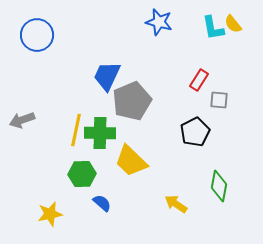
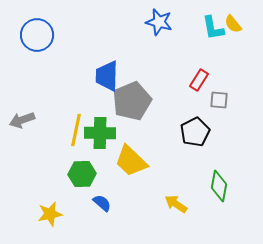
blue trapezoid: rotated 24 degrees counterclockwise
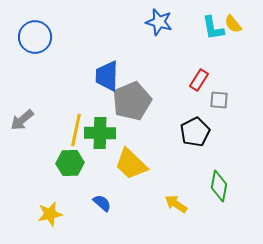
blue circle: moved 2 px left, 2 px down
gray arrow: rotated 20 degrees counterclockwise
yellow trapezoid: moved 3 px down
green hexagon: moved 12 px left, 11 px up
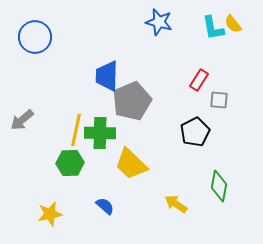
blue semicircle: moved 3 px right, 3 px down
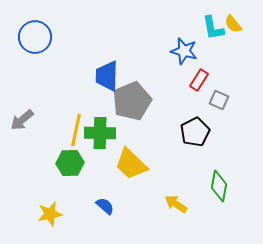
blue star: moved 25 px right, 29 px down
gray square: rotated 18 degrees clockwise
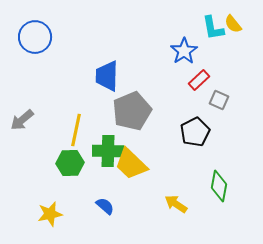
blue star: rotated 24 degrees clockwise
red rectangle: rotated 15 degrees clockwise
gray pentagon: moved 10 px down
green cross: moved 8 px right, 18 px down
